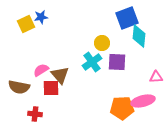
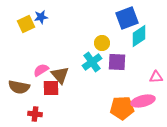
cyan diamond: rotated 50 degrees clockwise
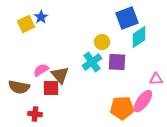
blue star: rotated 24 degrees counterclockwise
cyan diamond: moved 1 px down
yellow circle: moved 1 px up
pink triangle: moved 2 px down
pink ellipse: rotated 40 degrees counterclockwise
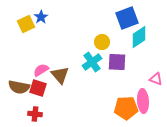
pink triangle: rotated 24 degrees clockwise
red square: moved 13 px left; rotated 18 degrees clockwise
pink ellipse: rotated 40 degrees counterclockwise
orange pentagon: moved 4 px right
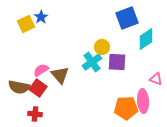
cyan diamond: moved 7 px right, 2 px down
yellow circle: moved 5 px down
red square: rotated 18 degrees clockwise
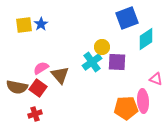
blue star: moved 7 px down
yellow square: moved 2 px left, 1 px down; rotated 18 degrees clockwise
pink semicircle: moved 2 px up
brown semicircle: moved 2 px left
red cross: rotated 24 degrees counterclockwise
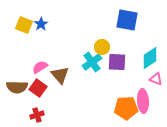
blue square: moved 2 px down; rotated 30 degrees clockwise
yellow square: rotated 30 degrees clockwise
cyan diamond: moved 4 px right, 19 px down
pink semicircle: moved 1 px left, 1 px up
brown semicircle: rotated 10 degrees counterclockwise
red cross: moved 2 px right, 1 px down
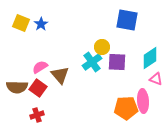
yellow square: moved 3 px left, 2 px up
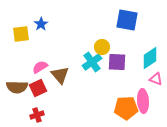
yellow square: moved 11 px down; rotated 30 degrees counterclockwise
red square: rotated 30 degrees clockwise
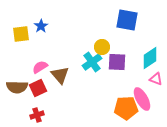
blue star: moved 2 px down
pink ellipse: moved 1 px left, 2 px up; rotated 25 degrees counterclockwise
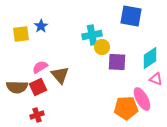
blue square: moved 4 px right, 4 px up
cyan cross: moved 27 px up; rotated 24 degrees clockwise
red square: moved 1 px up
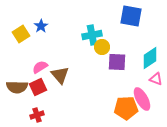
yellow square: rotated 24 degrees counterclockwise
